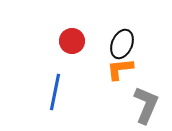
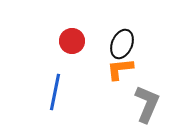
gray L-shape: moved 1 px right, 1 px up
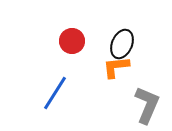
orange L-shape: moved 4 px left, 2 px up
blue line: moved 1 px down; rotated 21 degrees clockwise
gray L-shape: moved 1 px down
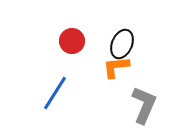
gray L-shape: moved 3 px left
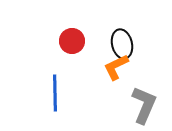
black ellipse: rotated 36 degrees counterclockwise
orange L-shape: rotated 20 degrees counterclockwise
blue line: rotated 33 degrees counterclockwise
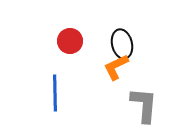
red circle: moved 2 px left
gray L-shape: rotated 18 degrees counterclockwise
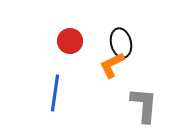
black ellipse: moved 1 px left, 1 px up
orange L-shape: moved 4 px left, 2 px up
blue line: rotated 9 degrees clockwise
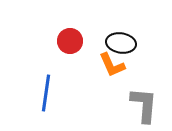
black ellipse: rotated 68 degrees counterclockwise
orange L-shape: rotated 88 degrees counterclockwise
blue line: moved 9 px left
